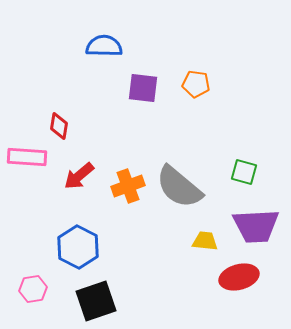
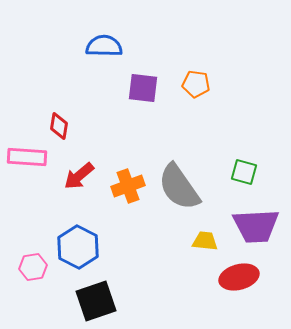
gray semicircle: rotated 15 degrees clockwise
pink hexagon: moved 22 px up
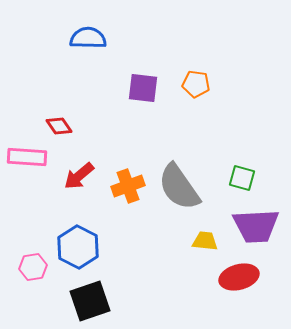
blue semicircle: moved 16 px left, 8 px up
red diamond: rotated 44 degrees counterclockwise
green square: moved 2 px left, 6 px down
black square: moved 6 px left
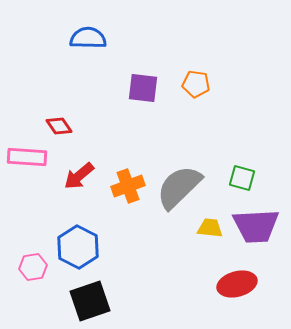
gray semicircle: rotated 81 degrees clockwise
yellow trapezoid: moved 5 px right, 13 px up
red ellipse: moved 2 px left, 7 px down
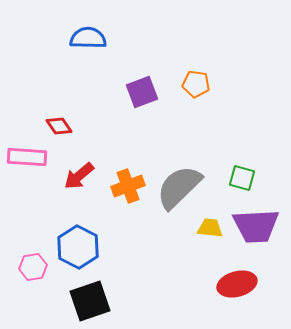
purple square: moved 1 px left, 4 px down; rotated 28 degrees counterclockwise
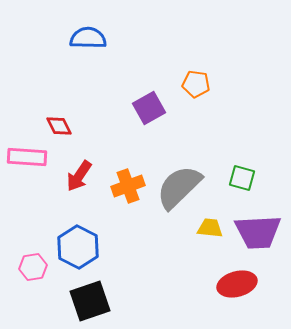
purple square: moved 7 px right, 16 px down; rotated 8 degrees counterclockwise
red diamond: rotated 8 degrees clockwise
red arrow: rotated 16 degrees counterclockwise
purple trapezoid: moved 2 px right, 6 px down
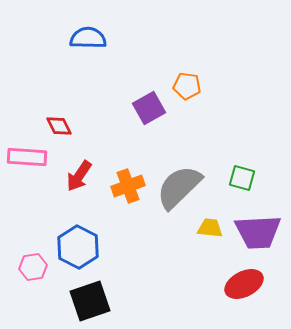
orange pentagon: moved 9 px left, 2 px down
red ellipse: moved 7 px right; rotated 12 degrees counterclockwise
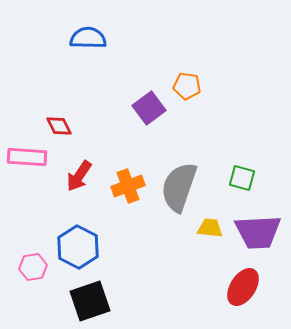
purple square: rotated 8 degrees counterclockwise
gray semicircle: rotated 27 degrees counterclockwise
red ellipse: moved 1 px left, 3 px down; rotated 30 degrees counterclockwise
